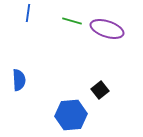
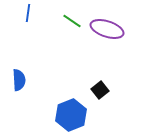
green line: rotated 18 degrees clockwise
blue hexagon: rotated 16 degrees counterclockwise
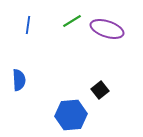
blue line: moved 12 px down
green line: rotated 66 degrees counterclockwise
blue hexagon: rotated 16 degrees clockwise
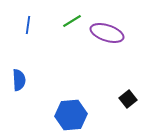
purple ellipse: moved 4 px down
black square: moved 28 px right, 9 px down
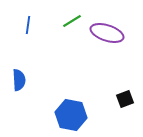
black square: moved 3 px left; rotated 18 degrees clockwise
blue hexagon: rotated 16 degrees clockwise
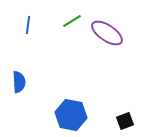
purple ellipse: rotated 16 degrees clockwise
blue semicircle: moved 2 px down
black square: moved 22 px down
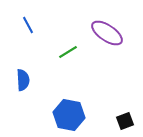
green line: moved 4 px left, 31 px down
blue line: rotated 36 degrees counterclockwise
blue semicircle: moved 4 px right, 2 px up
blue hexagon: moved 2 px left
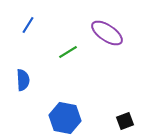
blue line: rotated 60 degrees clockwise
blue hexagon: moved 4 px left, 3 px down
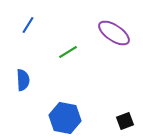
purple ellipse: moved 7 px right
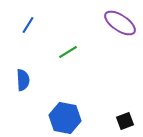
purple ellipse: moved 6 px right, 10 px up
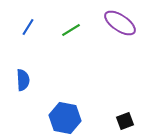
blue line: moved 2 px down
green line: moved 3 px right, 22 px up
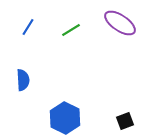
blue hexagon: rotated 16 degrees clockwise
